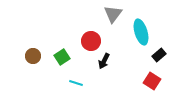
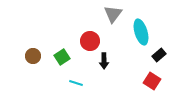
red circle: moved 1 px left
black arrow: rotated 28 degrees counterclockwise
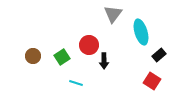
red circle: moved 1 px left, 4 px down
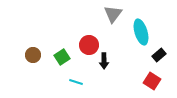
brown circle: moved 1 px up
cyan line: moved 1 px up
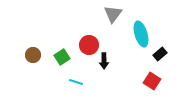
cyan ellipse: moved 2 px down
black rectangle: moved 1 px right, 1 px up
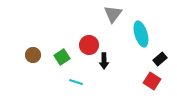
black rectangle: moved 5 px down
